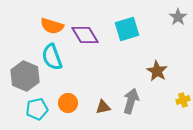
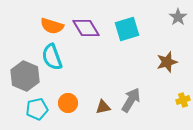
purple diamond: moved 1 px right, 7 px up
brown star: moved 10 px right, 9 px up; rotated 25 degrees clockwise
gray arrow: moved 1 px up; rotated 15 degrees clockwise
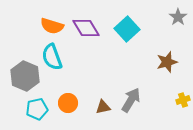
cyan square: rotated 25 degrees counterclockwise
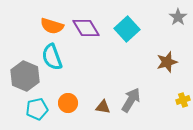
brown triangle: rotated 21 degrees clockwise
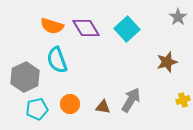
cyan semicircle: moved 5 px right, 3 px down
gray hexagon: moved 1 px down; rotated 12 degrees clockwise
orange circle: moved 2 px right, 1 px down
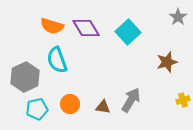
cyan square: moved 1 px right, 3 px down
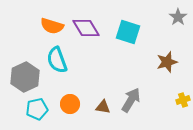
cyan square: rotated 30 degrees counterclockwise
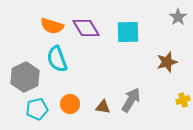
cyan square: rotated 20 degrees counterclockwise
cyan semicircle: moved 1 px up
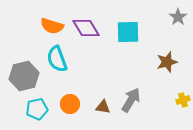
gray hexagon: moved 1 px left, 1 px up; rotated 12 degrees clockwise
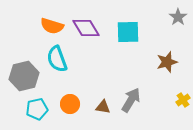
yellow cross: rotated 16 degrees counterclockwise
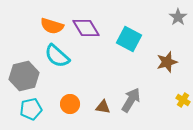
cyan square: moved 1 px right, 7 px down; rotated 30 degrees clockwise
cyan semicircle: moved 3 px up; rotated 28 degrees counterclockwise
yellow cross: rotated 24 degrees counterclockwise
cyan pentagon: moved 6 px left
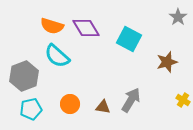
gray hexagon: rotated 8 degrees counterclockwise
